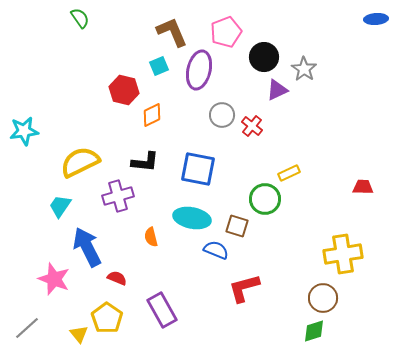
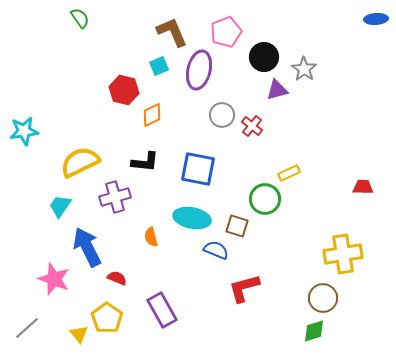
purple triangle: rotated 10 degrees clockwise
purple cross: moved 3 px left, 1 px down
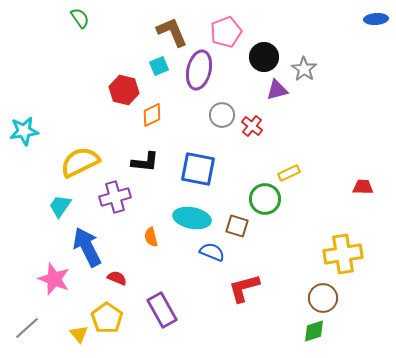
blue semicircle: moved 4 px left, 2 px down
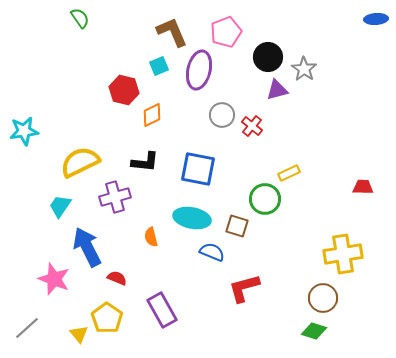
black circle: moved 4 px right
green diamond: rotated 35 degrees clockwise
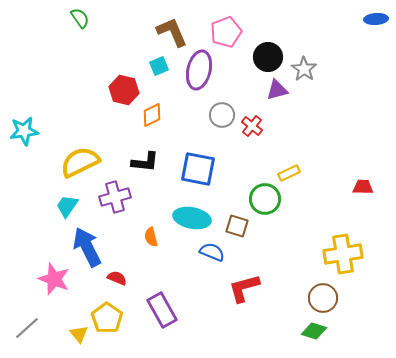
cyan trapezoid: moved 7 px right
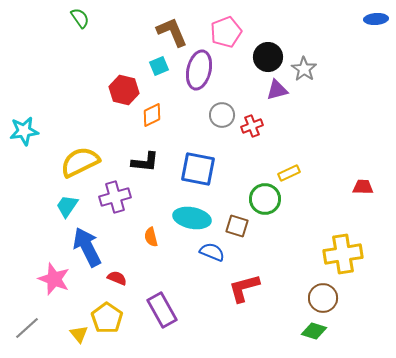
red cross: rotated 30 degrees clockwise
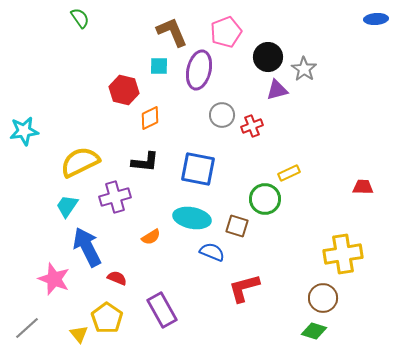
cyan square: rotated 24 degrees clockwise
orange diamond: moved 2 px left, 3 px down
orange semicircle: rotated 108 degrees counterclockwise
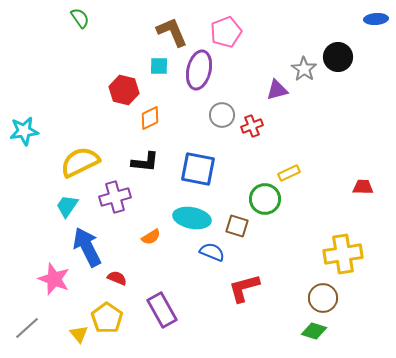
black circle: moved 70 px right
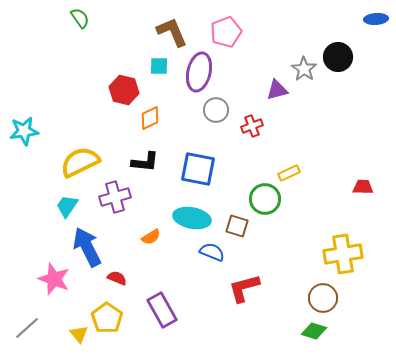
purple ellipse: moved 2 px down
gray circle: moved 6 px left, 5 px up
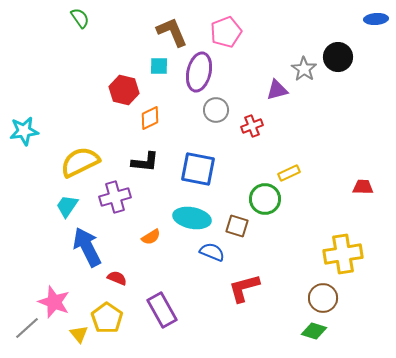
pink star: moved 23 px down
